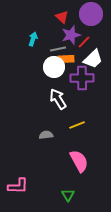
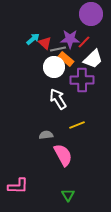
red triangle: moved 17 px left, 26 px down
purple star: moved 1 px left, 4 px down; rotated 18 degrees clockwise
cyan arrow: rotated 32 degrees clockwise
orange rectangle: rotated 42 degrees clockwise
purple cross: moved 2 px down
pink semicircle: moved 16 px left, 6 px up
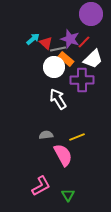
purple star: rotated 18 degrees clockwise
red triangle: moved 1 px right
yellow line: moved 12 px down
pink L-shape: moved 23 px right; rotated 30 degrees counterclockwise
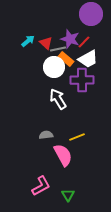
cyan arrow: moved 5 px left, 2 px down
white trapezoid: moved 5 px left; rotated 15 degrees clockwise
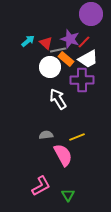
gray line: moved 1 px down
white circle: moved 4 px left
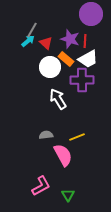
red line: moved 1 px right, 1 px up; rotated 40 degrees counterclockwise
gray line: moved 26 px left, 20 px up; rotated 49 degrees counterclockwise
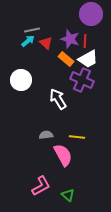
gray line: rotated 49 degrees clockwise
white circle: moved 29 px left, 13 px down
purple cross: rotated 25 degrees clockwise
yellow line: rotated 28 degrees clockwise
green triangle: rotated 16 degrees counterclockwise
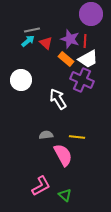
green triangle: moved 3 px left
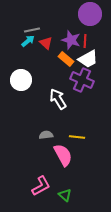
purple circle: moved 1 px left
purple star: moved 1 px right, 1 px down
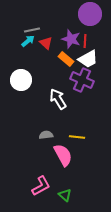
purple star: moved 1 px up
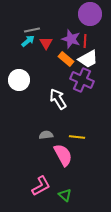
red triangle: rotated 16 degrees clockwise
white circle: moved 2 px left
